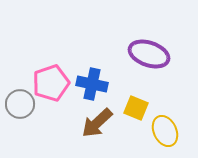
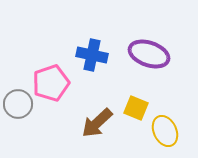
blue cross: moved 29 px up
gray circle: moved 2 px left
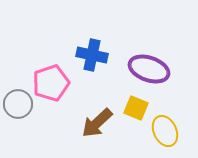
purple ellipse: moved 15 px down
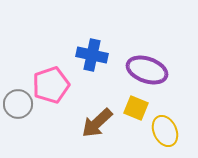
purple ellipse: moved 2 px left, 1 px down
pink pentagon: moved 2 px down
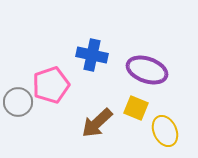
gray circle: moved 2 px up
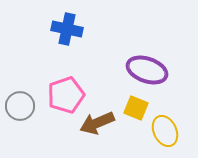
blue cross: moved 25 px left, 26 px up
pink pentagon: moved 15 px right, 10 px down
gray circle: moved 2 px right, 4 px down
brown arrow: rotated 20 degrees clockwise
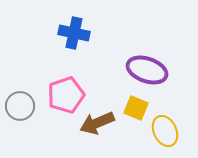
blue cross: moved 7 px right, 4 px down
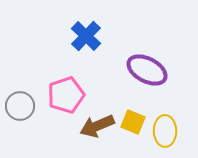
blue cross: moved 12 px right, 3 px down; rotated 32 degrees clockwise
purple ellipse: rotated 9 degrees clockwise
yellow square: moved 3 px left, 14 px down
brown arrow: moved 3 px down
yellow ellipse: rotated 24 degrees clockwise
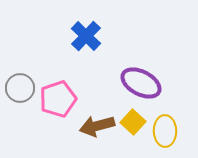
purple ellipse: moved 6 px left, 13 px down
pink pentagon: moved 8 px left, 4 px down
gray circle: moved 18 px up
yellow square: rotated 20 degrees clockwise
brown arrow: rotated 8 degrees clockwise
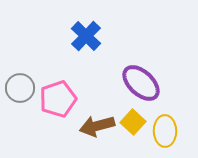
purple ellipse: rotated 15 degrees clockwise
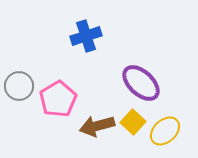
blue cross: rotated 28 degrees clockwise
gray circle: moved 1 px left, 2 px up
pink pentagon: rotated 12 degrees counterclockwise
yellow ellipse: rotated 48 degrees clockwise
